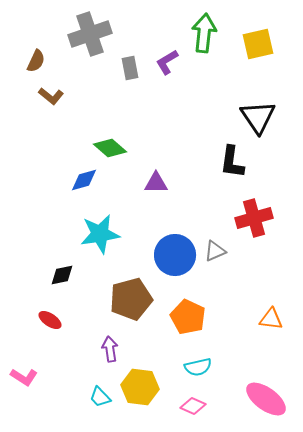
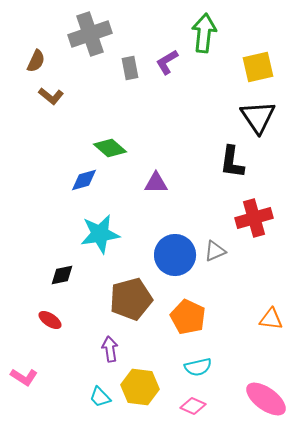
yellow square: moved 23 px down
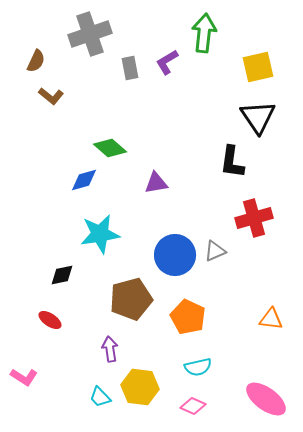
purple triangle: rotated 10 degrees counterclockwise
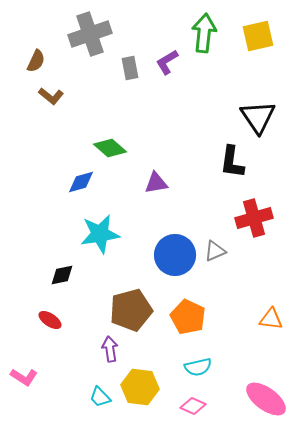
yellow square: moved 31 px up
blue diamond: moved 3 px left, 2 px down
brown pentagon: moved 11 px down
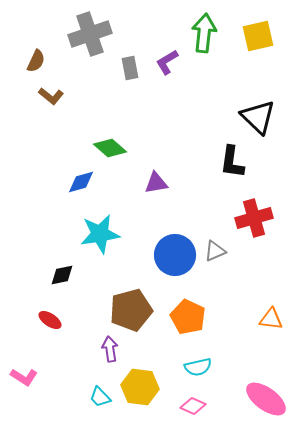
black triangle: rotated 12 degrees counterclockwise
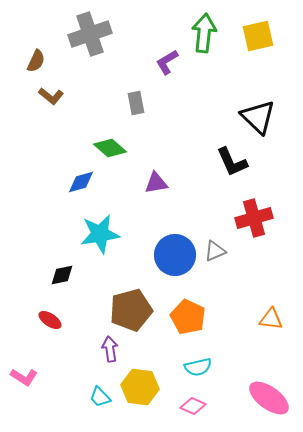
gray rectangle: moved 6 px right, 35 px down
black L-shape: rotated 32 degrees counterclockwise
pink ellipse: moved 3 px right, 1 px up
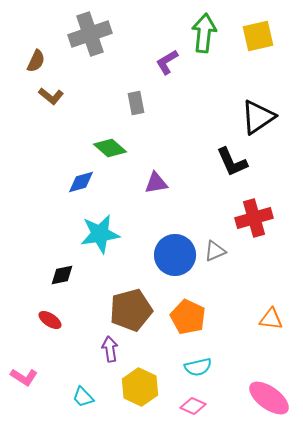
black triangle: rotated 42 degrees clockwise
yellow hexagon: rotated 18 degrees clockwise
cyan trapezoid: moved 17 px left
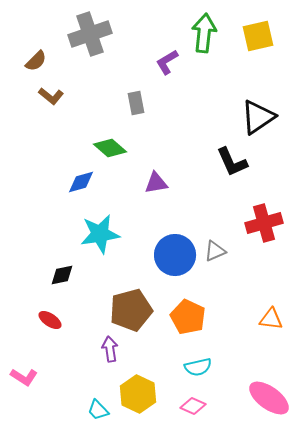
brown semicircle: rotated 20 degrees clockwise
red cross: moved 10 px right, 5 px down
yellow hexagon: moved 2 px left, 7 px down
cyan trapezoid: moved 15 px right, 13 px down
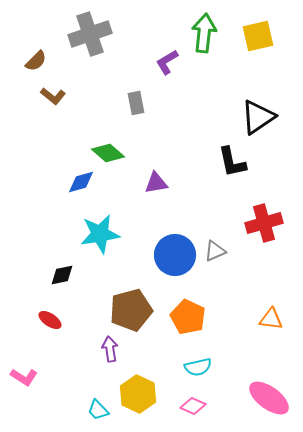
brown L-shape: moved 2 px right
green diamond: moved 2 px left, 5 px down
black L-shape: rotated 12 degrees clockwise
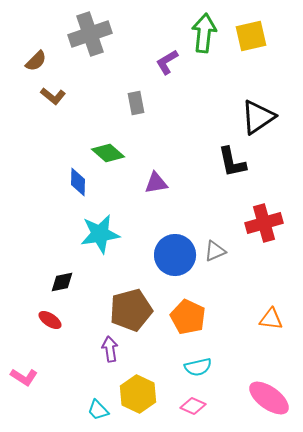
yellow square: moved 7 px left
blue diamond: moved 3 px left; rotated 72 degrees counterclockwise
black diamond: moved 7 px down
